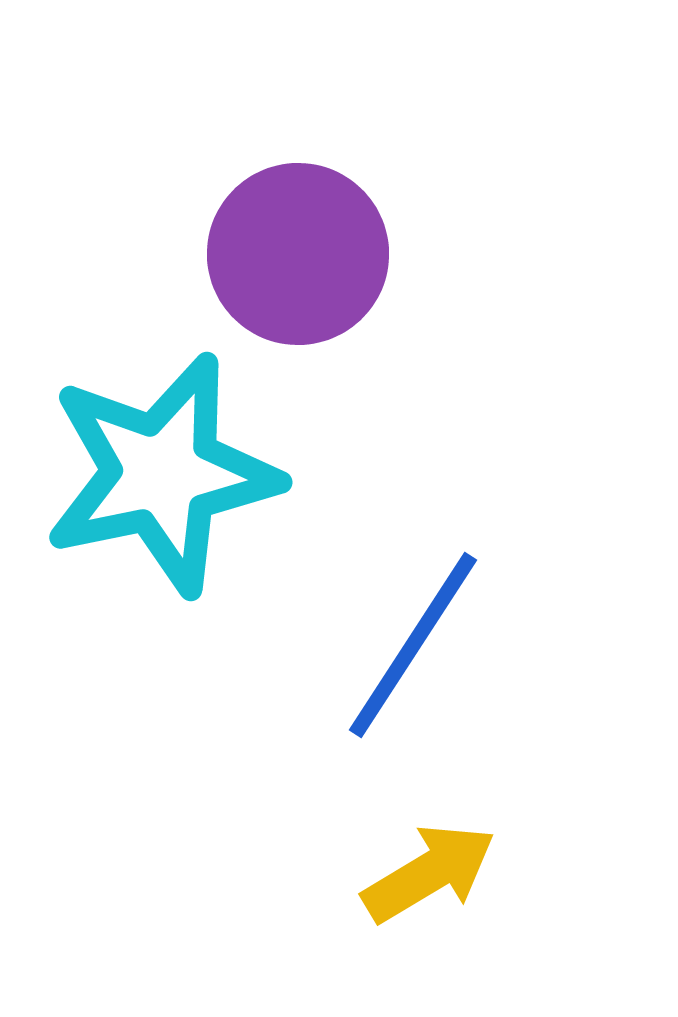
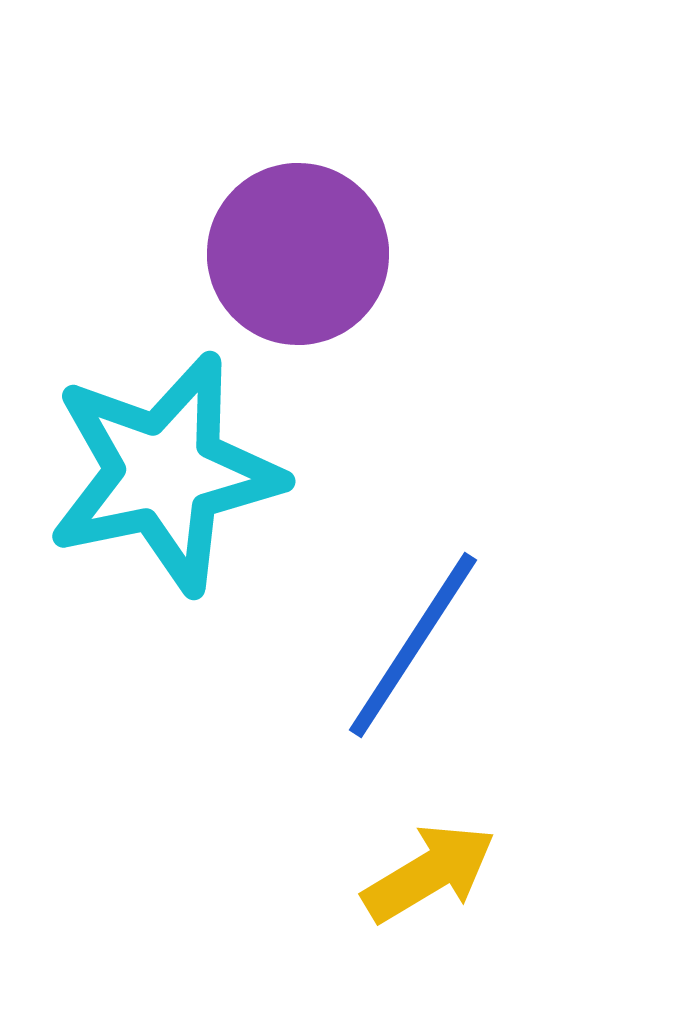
cyan star: moved 3 px right, 1 px up
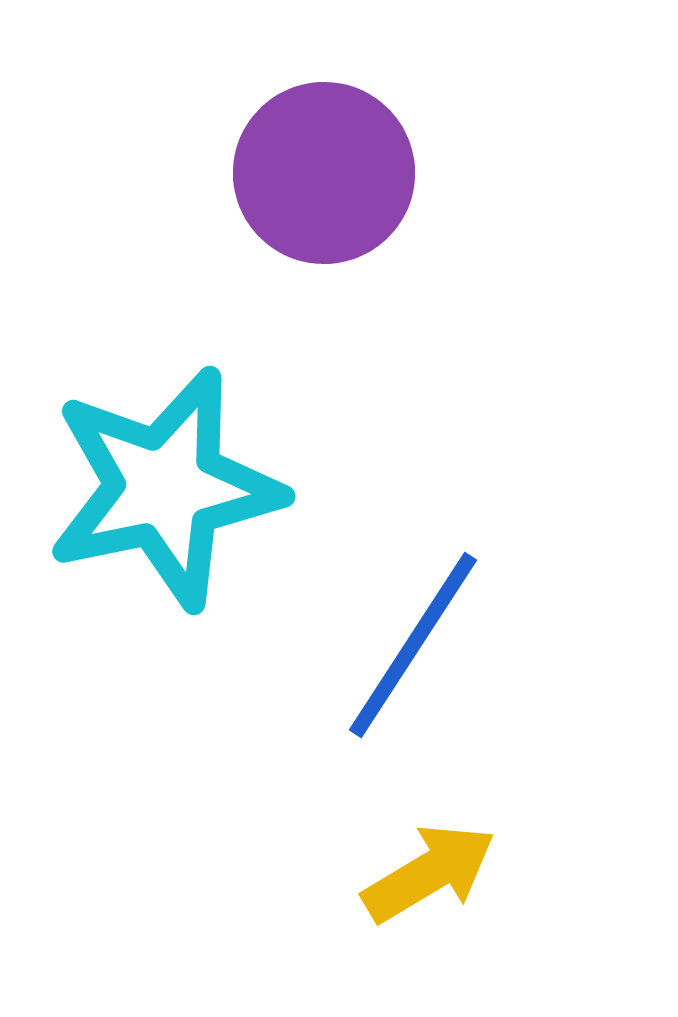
purple circle: moved 26 px right, 81 px up
cyan star: moved 15 px down
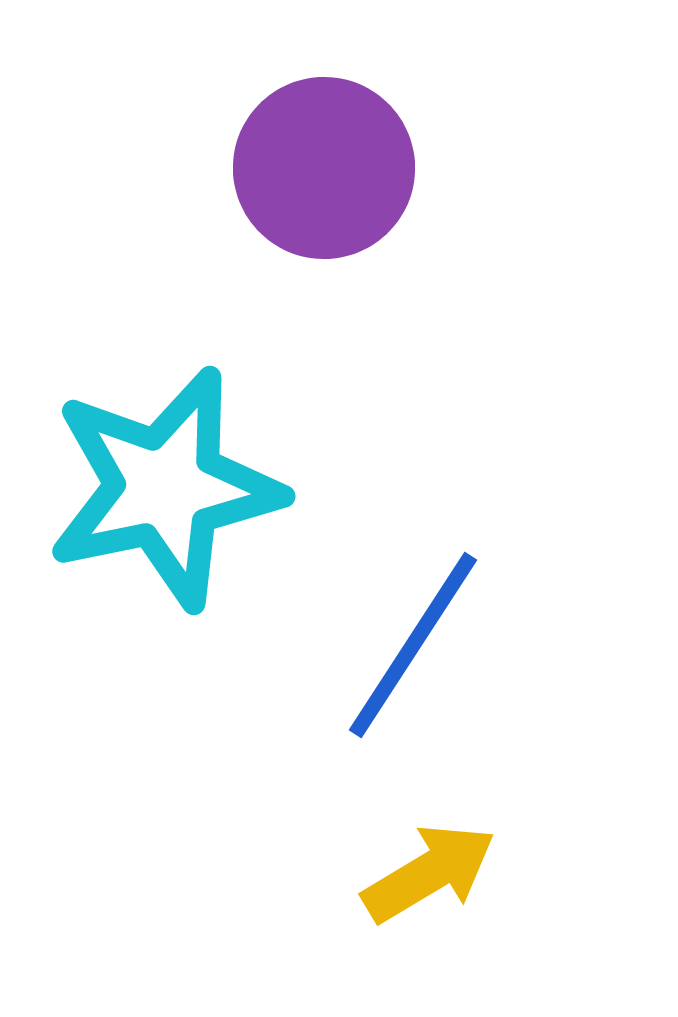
purple circle: moved 5 px up
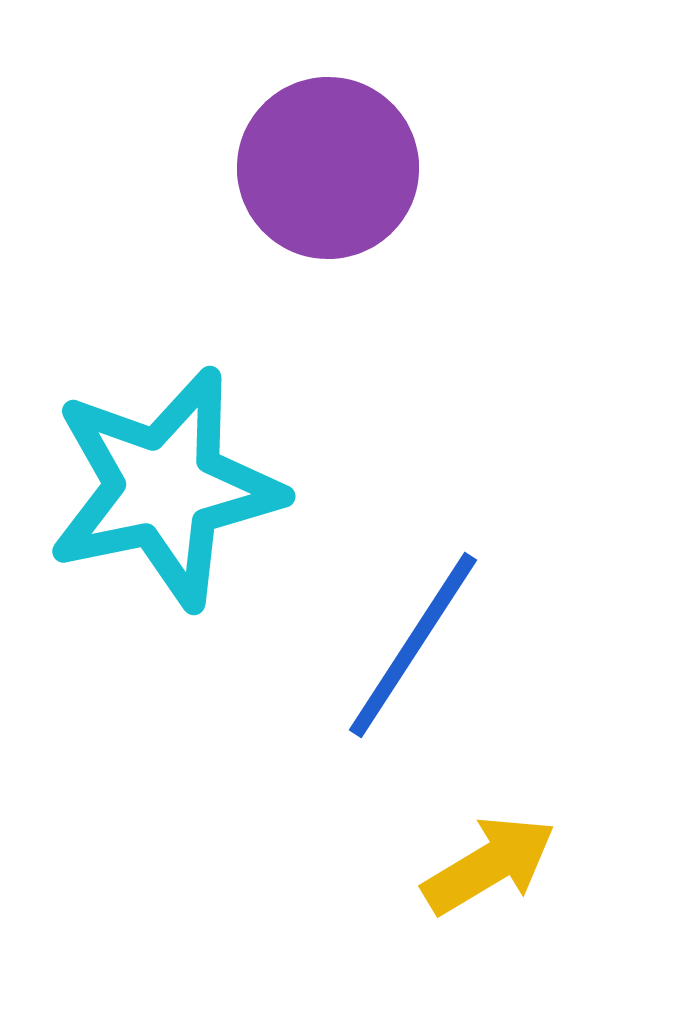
purple circle: moved 4 px right
yellow arrow: moved 60 px right, 8 px up
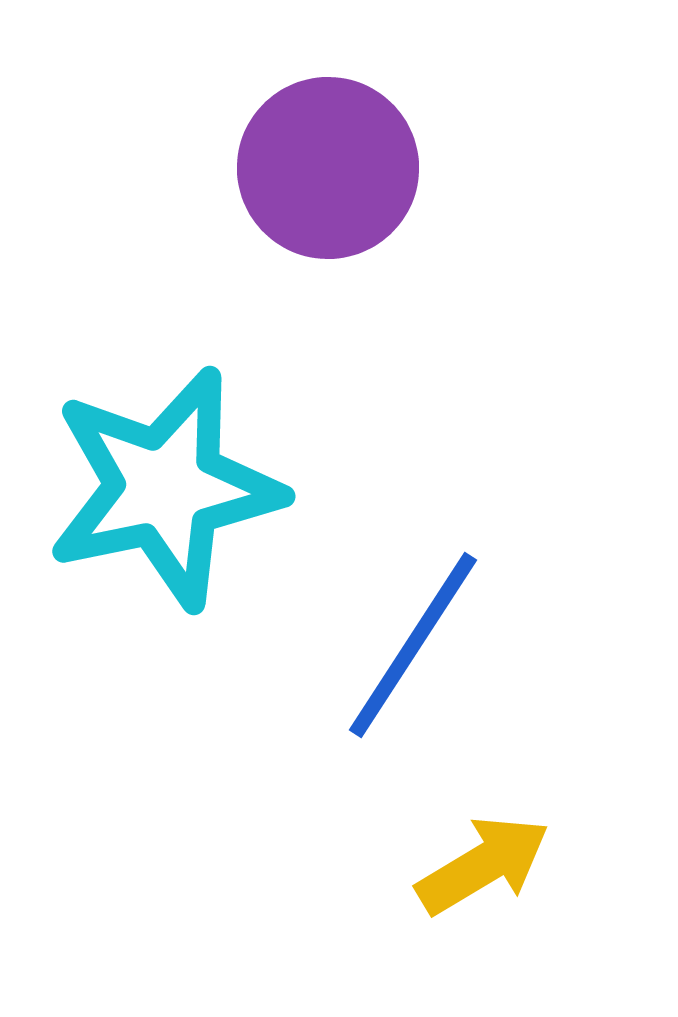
yellow arrow: moved 6 px left
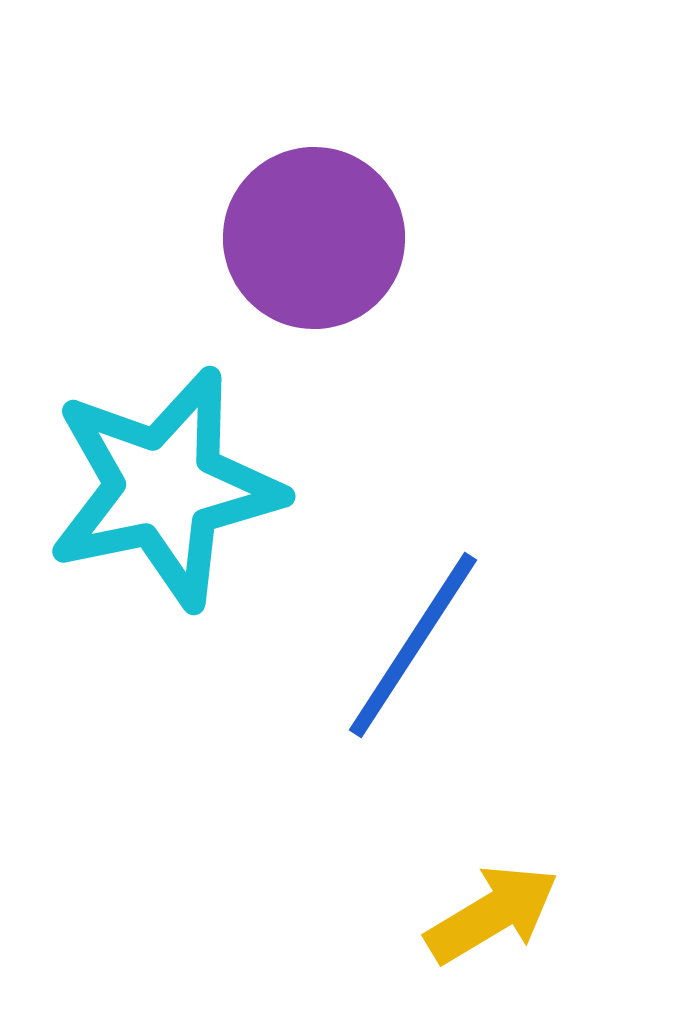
purple circle: moved 14 px left, 70 px down
yellow arrow: moved 9 px right, 49 px down
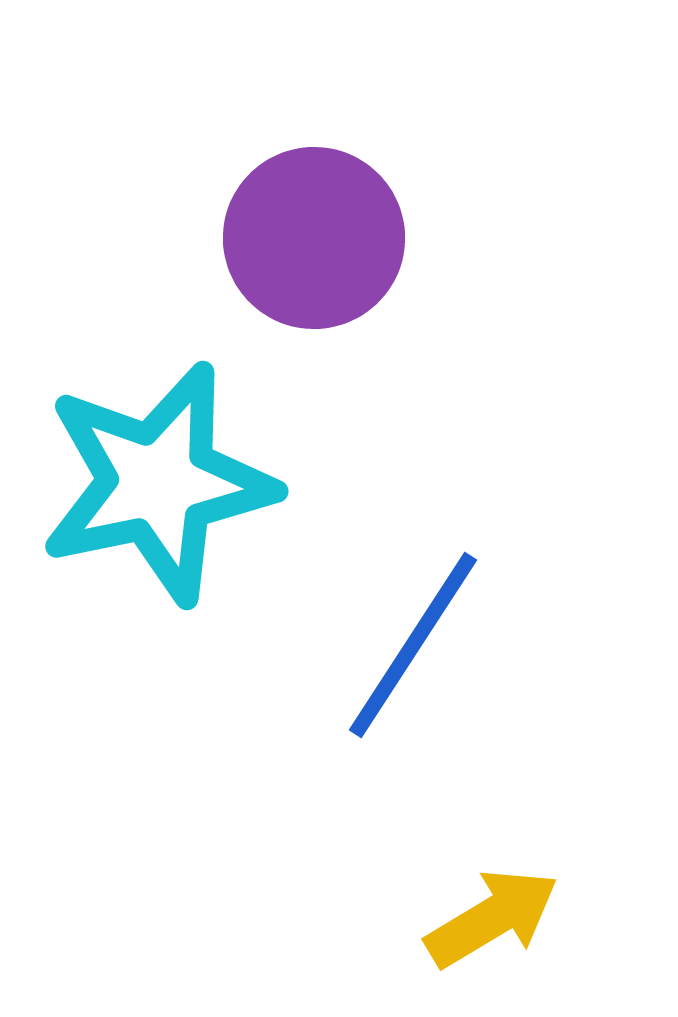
cyan star: moved 7 px left, 5 px up
yellow arrow: moved 4 px down
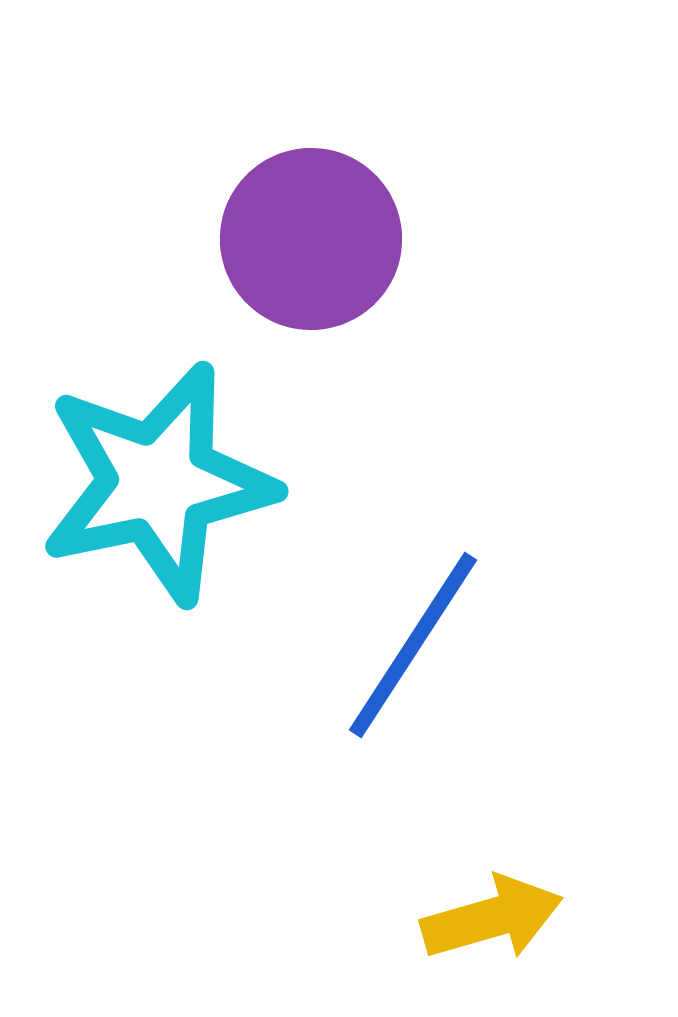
purple circle: moved 3 px left, 1 px down
yellow arrow: rotated 15 degrees clockwise
